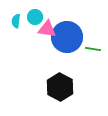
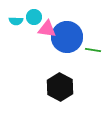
cyan circle: moved 1 px left
cyan semicircle: rotated 96 degrees counterclockwise
green line: moved 1 px down
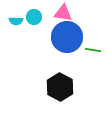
pink triangle: moved 16 px right, 16 px up
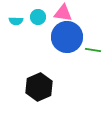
cyan circle: moved 4 px right
black hexagon: moved 21 px left; rotated 8 degrees clockwise
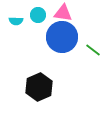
cyan circle: moved 2 px up
blue circle: moved 5 px left
green line: rotated 28 degrees clockwise
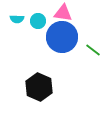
cyan circle: moved 6 px down
cyan semicircle: moved 1 px right, 2 px up
black hexagon: rotated 12 degrees counterclockwise
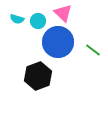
pink triangle: rotated 36 degrees clockwise
cyan semicircle: rotated 16 degrees clockwise
blue circle: moved 4 px left, 5 px down
black hexagon: moved 1 px left, 11 px up; rotated 16 degrees clockwise
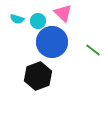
blue circle: moved 6 px left
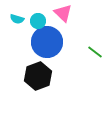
blue circle: moved 5 px left
green line: moved 2 px right, 2 px down
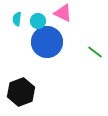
pink triangle: rotated 18 degrees counterclockwise
cyan semicircle: rotated 80 degrees clockwise
black hexagon: moved 17 px left, 16 px down
